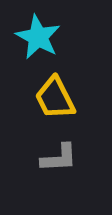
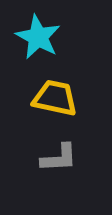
yellow trapezoid: rotated 129 degrees clockwise
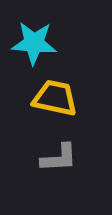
cyan star: moved 4 px left, 6 px down; rotated 24 degrees counterclockwise
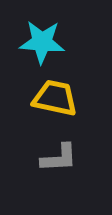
cyan star: moved 8 px right, 1 px up
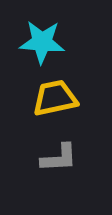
yellow trapezoid: rotated 24 degrees counterclockwise
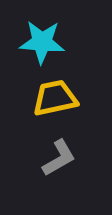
gray L-shape: rotated 27 degrees counterclockwise
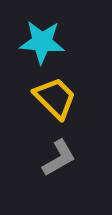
yellow trapezoid: rotated 57 degrees clockwise
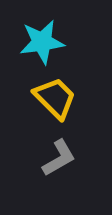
cyan star: rotated 12 degrees counterclockwise
